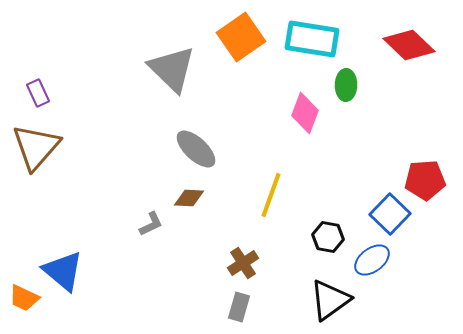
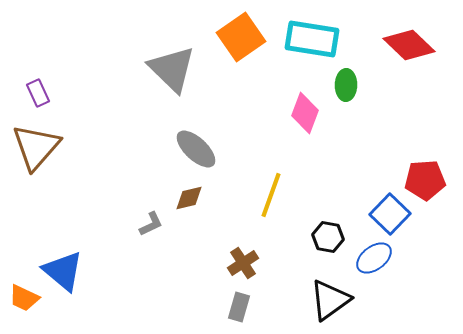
brown diamond: rotated 16 degrees counterclockwise
blue ellipse: moved 2 px right, 2 px up
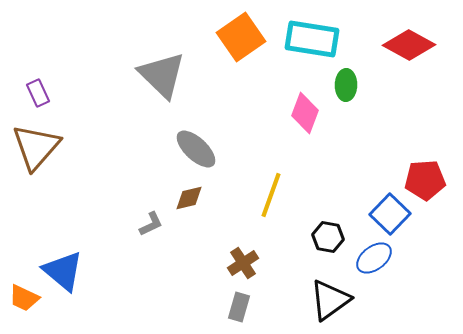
red diamond: rotated 15 degrees counterclockwise
gray triangle: moved 10 px left, 6 px down
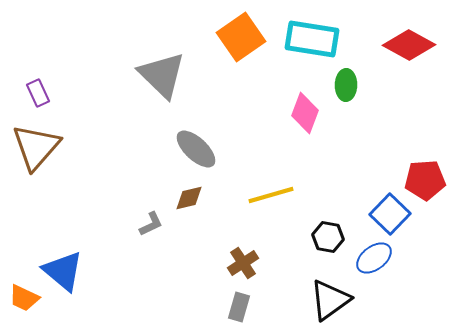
yellow line: rotated 54 degrees clockwise
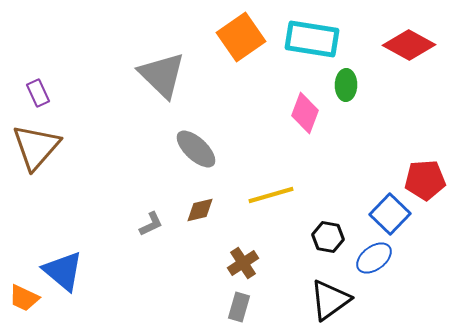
brown diamond: moved 11 px right, 12 px down
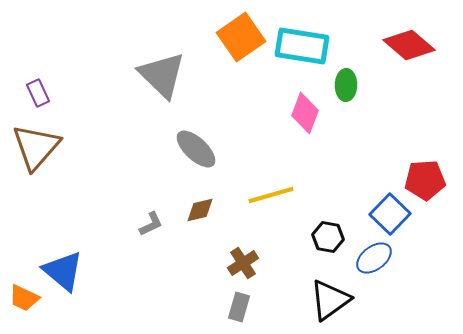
cyan rectangle: moved 10 px left, 7 px down
red diamond: rotated 12 degrees clockwise
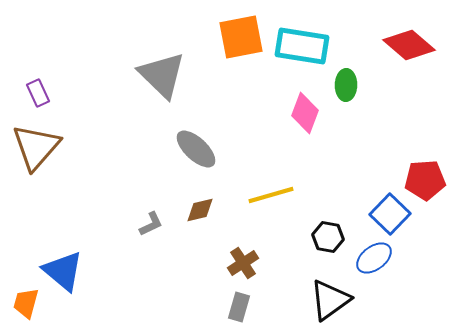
orange square: rotated 24 degrees clockwise
orange trapezoid: moved 2 px right, 5 px down; rotated 80 degrees clockwise
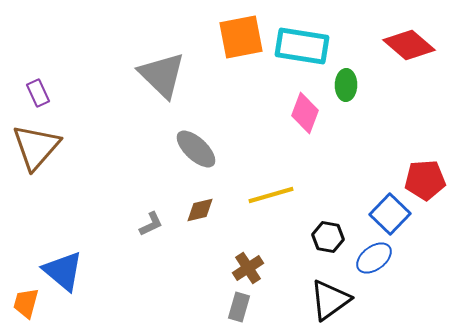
brown cross: moved 5 px right, 5 px down
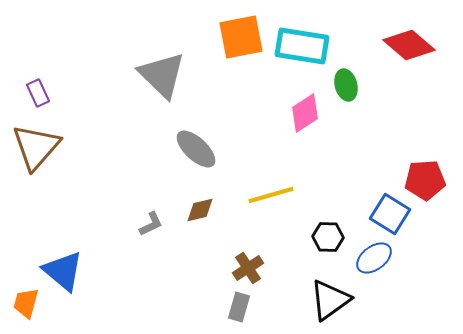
green ellipse: rotated 16 degrees counterclockwise
pink diamond: rotated 36 degrees clockwise
blue square: rotated 12 degrees counterclockwise
black hexagon: rotated 8 degrees counterclockwise
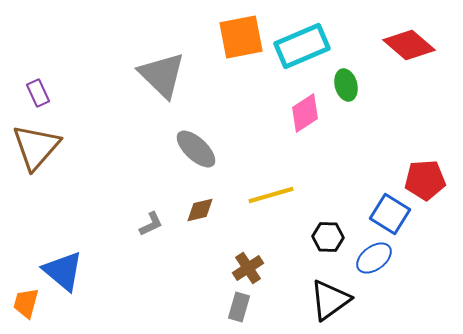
cyan rectangle: rotated 32 degrees counterclockwise
